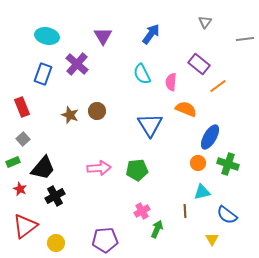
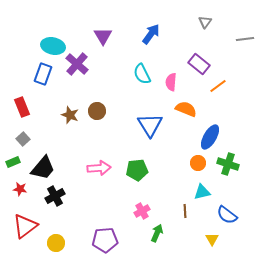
cyan ellipse: moved 6 px right, 10 px down
red star: rotated 16 degrees counterclockwise
green arrow: moved 4 px down
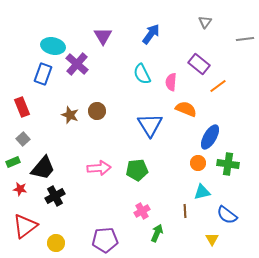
green cross: rotated 10 degrees counterclockwise
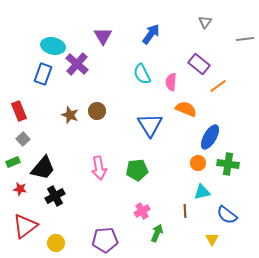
red rectangle: moved 3 px left, 4 px down
pink arrow: rotated 85 degrees clockwise
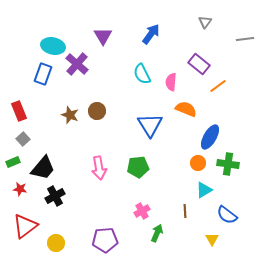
green pentagon: moved 1 px right, 3 px up
cyan triangle: moved 2 px right, 2 px up; rotated 18 degrees counterclockwise
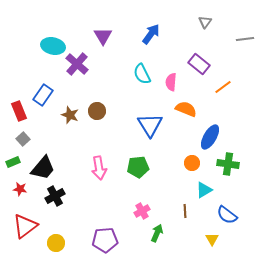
blue rectangle: moved 21 px down; rotated 15 degrees clockwise
orange line: moved 5 px right, 1 px down
orange circle: moved 6 px left
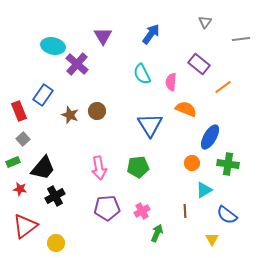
gray line: moved 4 px left
purple pentagon: moved 2 px right, 32 px up
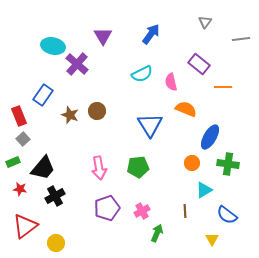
cyan semicircle: rotated 90 degrees counterclockwise
pink semicircle: rotated 18 degrees counterclockwise
orange line: rotated 36 degrees clockwise
red rectangle: moved 5 px down
purple pentagon: rotated 15 degrees counterclockwise
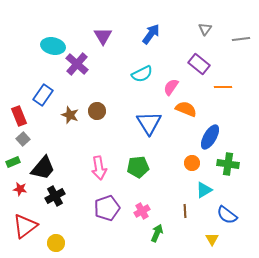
gray triangle: moved 7 px down
pink semicircle: moved 5 px down; rotated 48 degrees clockwise
blue triangle: moved 1 px left, 2 px up
